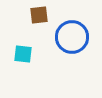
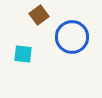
brown square: rotated 30 degrees counterclockwise
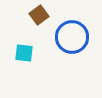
cyan square: moved 1 px right, 1 px up
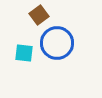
blue circle: moved 15 px left, 6 px down
